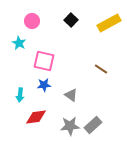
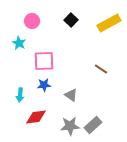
pink square: rotated 15 degrees counterclockwise
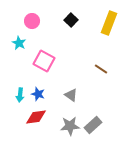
yellow rectangle: rotated 40 degrees counterclockwise
pink square: rotated 30 degrees clockwise
blue star: moved 6 px left, 9 px down; rotated 24 degrees clockwise
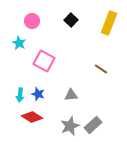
gray triangle: rotated 40 degrees counterclockwise
red diamond: moved 4 px left; rotated 40 degrees clockwise
gray star: rotated 18 degrees counterclockwise
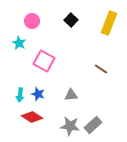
gray star: rotated 30 degrees clockwise
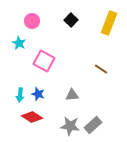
gray triangle: moved 1 px right
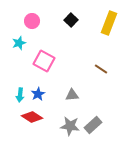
cyan star: rotated 24 degrees clockwise
blue star: rotated 24 degrees clockwise
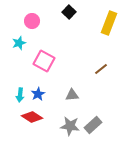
black square: moved 2 px left, 8 px up
brown line: rotated 72 degrees counterclockwise
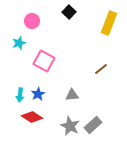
gray star: rotated 18 degrees clockwise
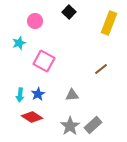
pink circle: moved 3 px right
gray star: rotated 12 degrees clockwise
